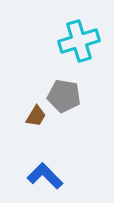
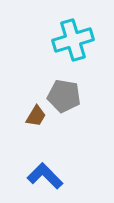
cyan cross: moved 6 px left, 1 px up
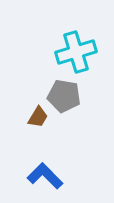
cyan cross: moved 3 px right, 12 px down
brown trapezoid: moved 2 px right, 1 px down
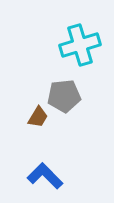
cyan cross: moved 4 px right, 7 px up
gray pentagon: rotated 16 degrees counterclockwise
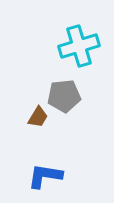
cyan cross: moved 1 px left, 1 px down
blue L-shape: rotated 36 degrees counterclockwise
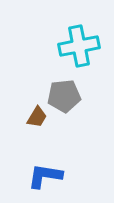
cyan cross: rotated 6 degrees clockwise
brown trapezoid: moved 1 px left
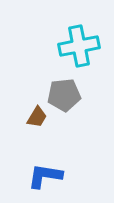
gray pentagon: moved 1 px up
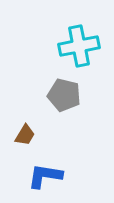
gray pentagon: rotated 20 degrees clockwise
brown trapezoid: moved 12 px left, 18 px down
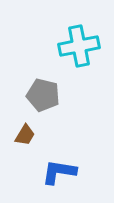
gray pentagon: moved 21 px left
blue L-shape: moved 14 px right, 4 px up
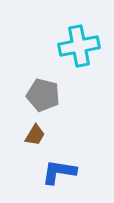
brown trapezoid: moved 10 px right
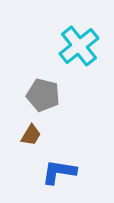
cyan cross: rotated 27 degrees counterclockwise
brown trapezoid: moved 4 px left
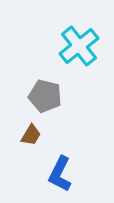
gray pentagon: moved 2 px right, 1 px down
blue L-shape: moved 1 px right, 2 px down; rotated 72 degrees counterclockwise
